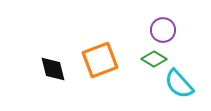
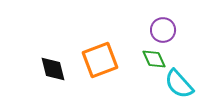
green diamond: rotated 35 degrees clockwise
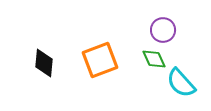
black diamond: moved 9 px left, 6 px up; rotated 20 degrees clockwise
cyan semicircle: moved 2 px right, 1 px up
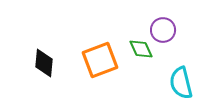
green diamond: moved 13 px left, 10 px up
cyan semicircle: rotated 28 degrees clockwise
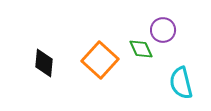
orange square: rotated 27 degrees counterclockwise
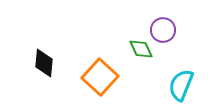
orange square: moved 17 px down
cyan semicircle: moved 2 px down; rotated 36 degrees clockwise
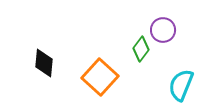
green diamond: rotated 60 degrees clockwise
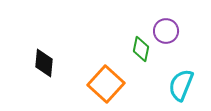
purple circle: moved 3 px right, 1 px down
green diamond: rotated 25 degrees counterclockwise
orange square: moved 6 px right, 7 px down
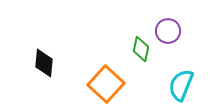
purple circle: moved 2 px right
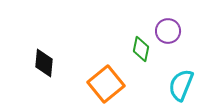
orange square: rotated 9 degrees clockwise
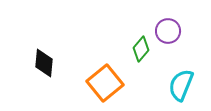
green diamond: rotated 30 degrees clockwise
orange square: moved 1 px left, 1 px up
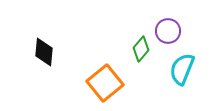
black diamond: moved 11 px up
cyan semicircle: moved 1 px right, 16 px up
